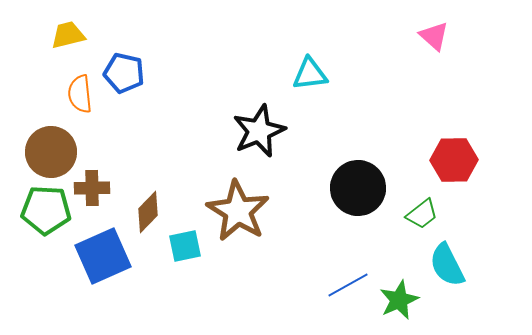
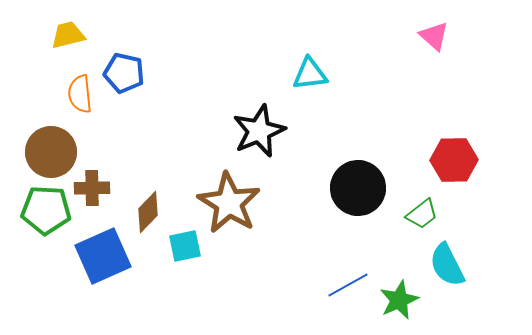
brown star: moved 9 px left, 8 px up
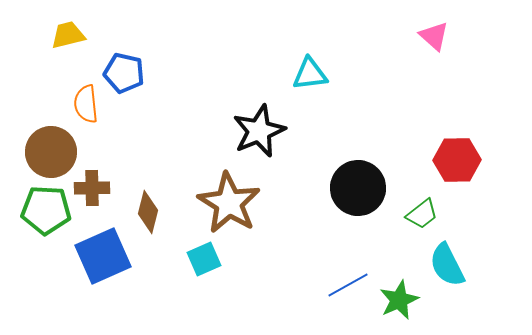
orange semicircle: moved 6 px right, 10 px down
red hexagon: moved 3 px right
brown diamond: rotated 30 degrees counterclockwise
cyan square: moved 19 px right, 13 px down; rotated 12 degrees counterclockwise
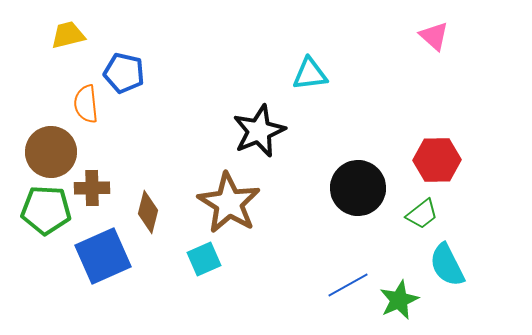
red hexagon: moved 20 px left
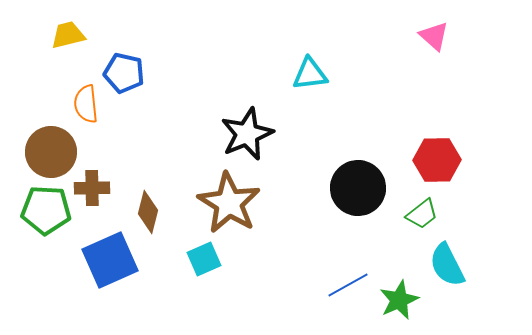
black star: moved 12 px left, 3 px down
blue square: moved 7 px right, 4 px down
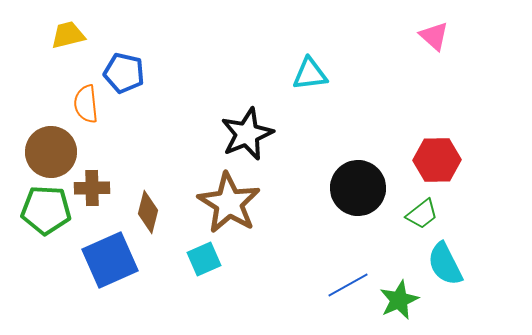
cyan semicircle: moved 2 px left, 1 px up
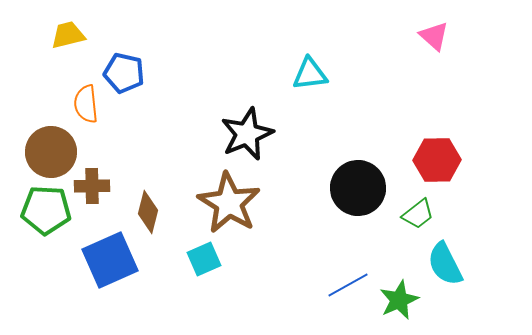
brown cross: moved 2 px up
green trapezoid: moved 4 px left
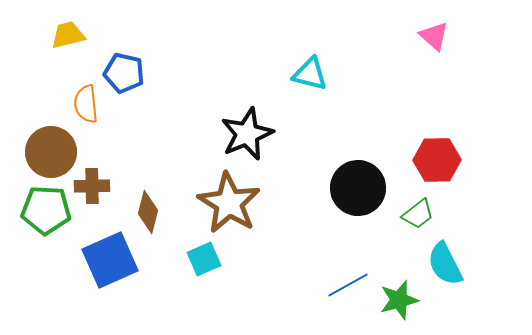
cyan triangle: rotated 21 degrees clockwise
green star: rotated 9 degrees clockwise
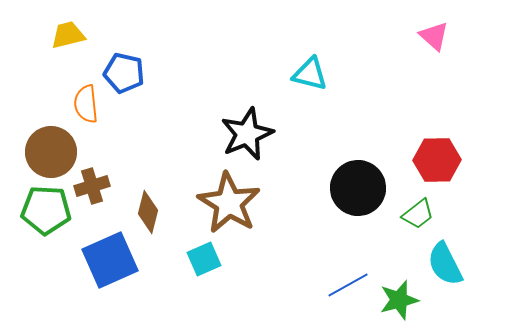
brown cross: rotated 16 degrees counterclockwise
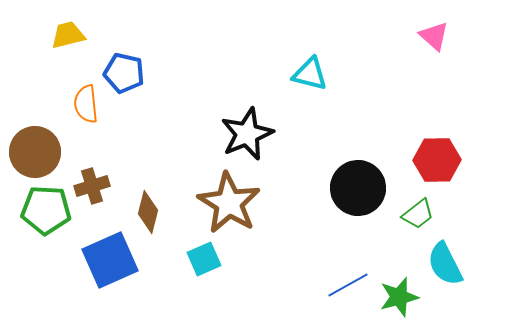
brown circle: moved 16 px left
green star: moved 3 px up
